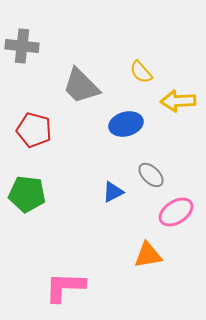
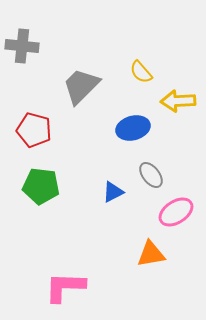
gray trapezoid: rotated 90 degrees clockwise
blue ellipse: moved 7 px right, 4 px down
gray ellipse: rotated 8 degrees clockwise
green pentagon: moved 14 px right, 8 px up
orange triangle: moved 3 px right, 1 px up
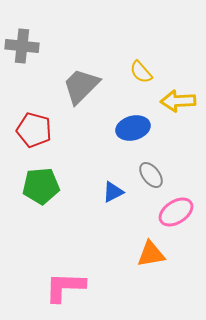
green pentagon: rotated 12 degrees counterclockwise
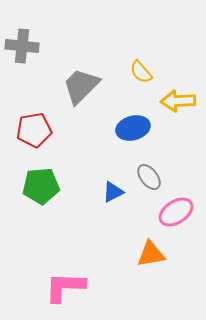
red pentagon: rotated 24 degrees counterclockwise
gray ellipse: moved 2 px left, 2 px down
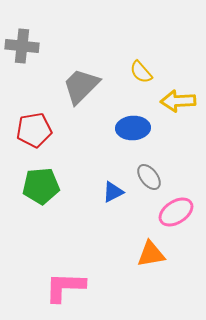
blue ellipse: rotated 12 degrees clockwise
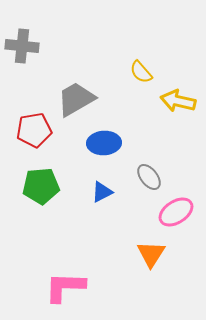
gray trapezoid: moved 5 px left, 13 px down; rotated 15 degrees clockwise
yellow arrow: rotated 16 degrees clockwise
blue ellipse: moved 29 px left, 15 px down
blue triangle: moved 11 px left
orange triangle: rotated 48 degrees counterclockwise
